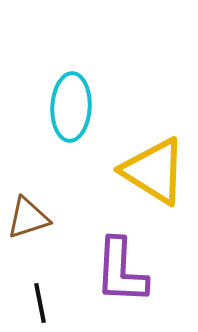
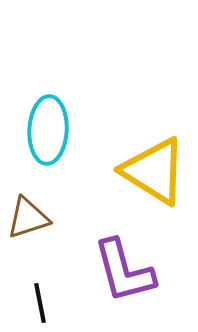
cyan ellipse: moved 23 px left, 23 px down
purple L-shape: moved 3 px right; rotated 18 degrees counterclockwise
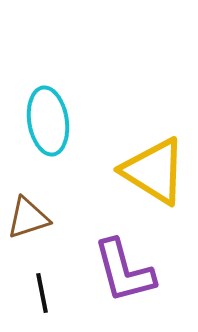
cyan ellipse: moved 9 px up; rotated 12 degrees counterclockwise
black line: moved 2 px right, 10 px up
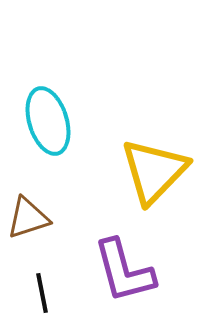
cyan ellipse: rotated 8 degrees counterclockwise
yellow triangle: rotated 42 degrees clockwise
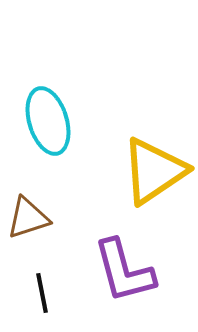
yellow triangle: rotated 12 degrees clockwise
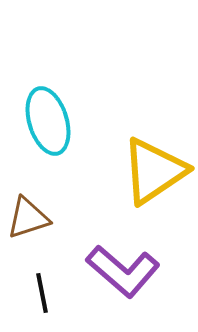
purple L-shape: moved 1 px left; rotated 34 degrees counterclockwise
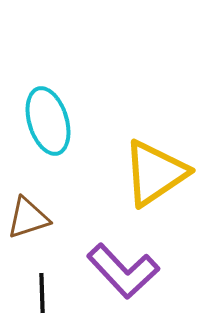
yellow triangle: moved 1 px right, 2 px down
purple L-shape: rotated 6 degrees clockwise
black line: rotated 9 degrees clockwise
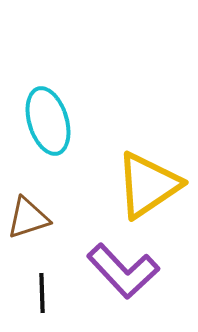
yellow triangle: moved 7 px left, 12 px down
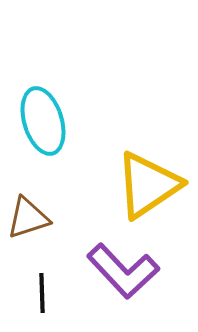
cyan ellipse: moved 5 px left
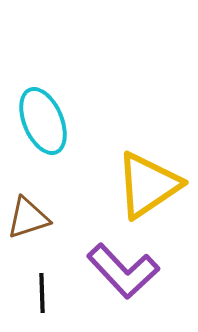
cyan ellipse: rotated 6 degrees counterclockwise
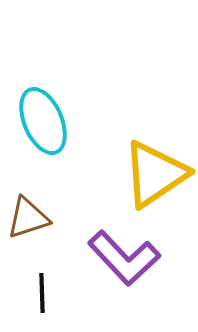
yellow triangle: moved 7 px right, 11 px up
purple L-shape: moved 1 px right, 13 px up
